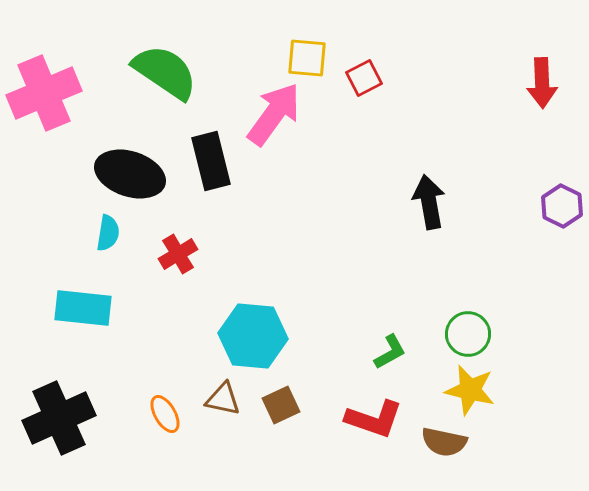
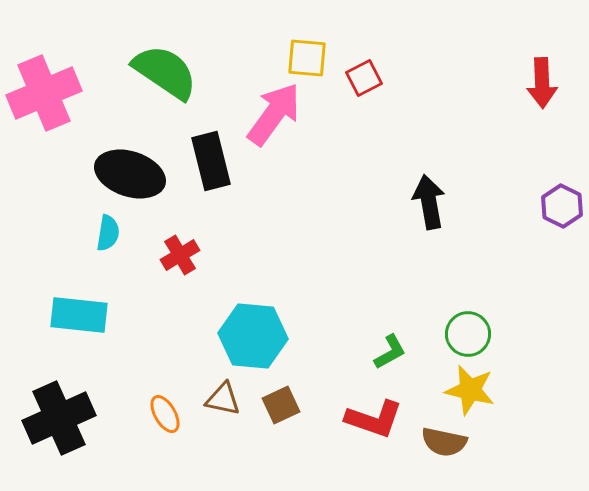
red cross: moved 2 px right, 1 px down
cyan rectangle: moved 4 px left, 7 px down
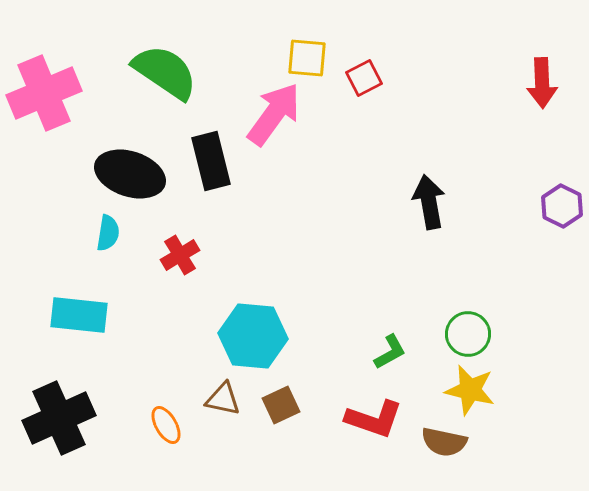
orange ellipse: moved 1 px right, 11 px down
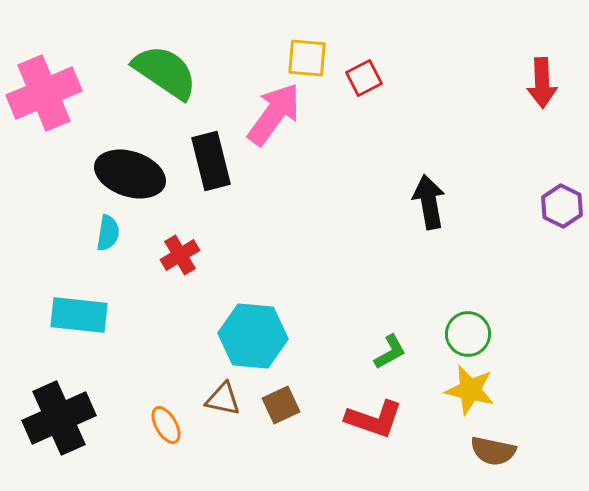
brown semicircle: moved 49 px right, 9 px down
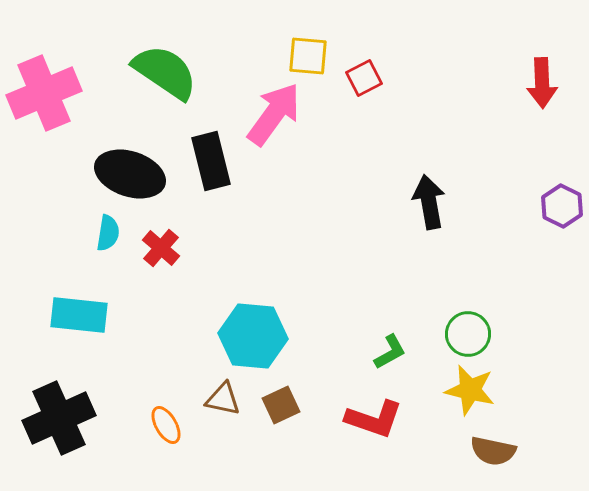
yellow square: moved 1 px right, 2 px up
red cross: moved 19 px left, 7 px up; rotated 18 degrees counterclockwise
